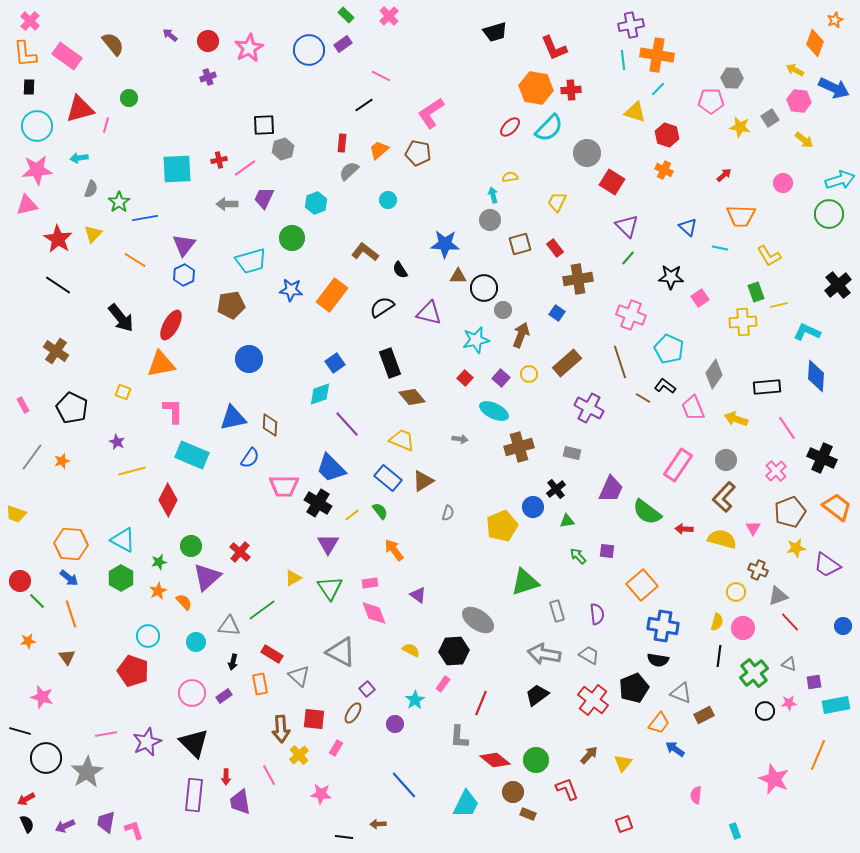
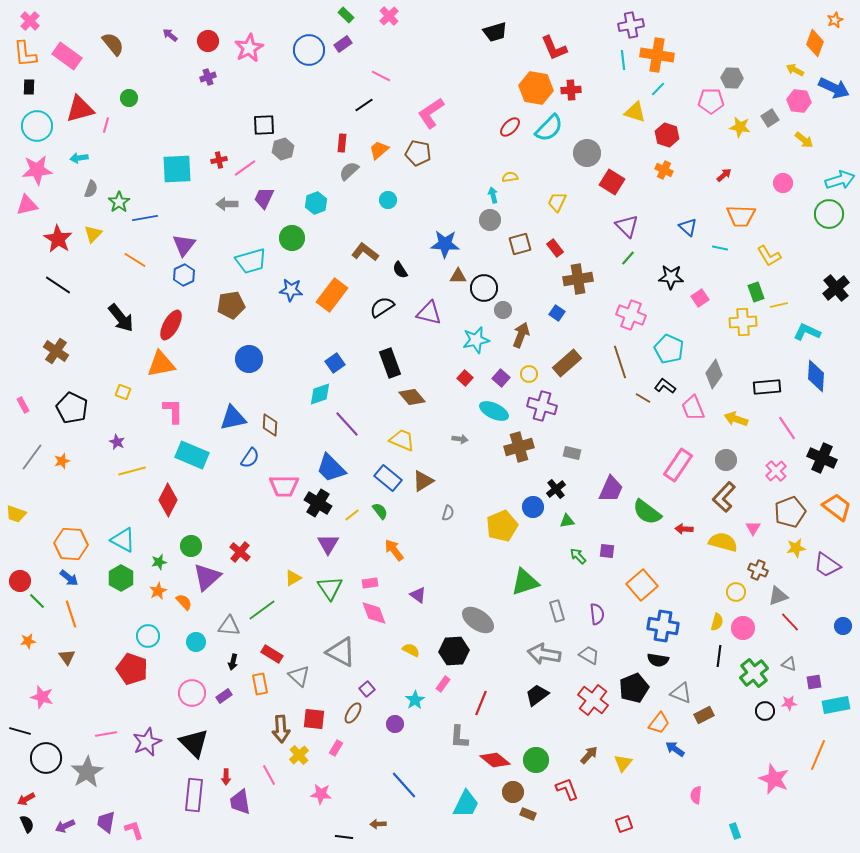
black cross at (838, 285): moved 2 px left, 3 px down
purple cross at (589, 408): moved 47 px left, 2 px up; rotated 12 degrees counterclockwise
yellow semicircle at (722, 539): moved 1 px right, 3 px down
red pentagon at (133, 671): moved 1 px left, 2 px up
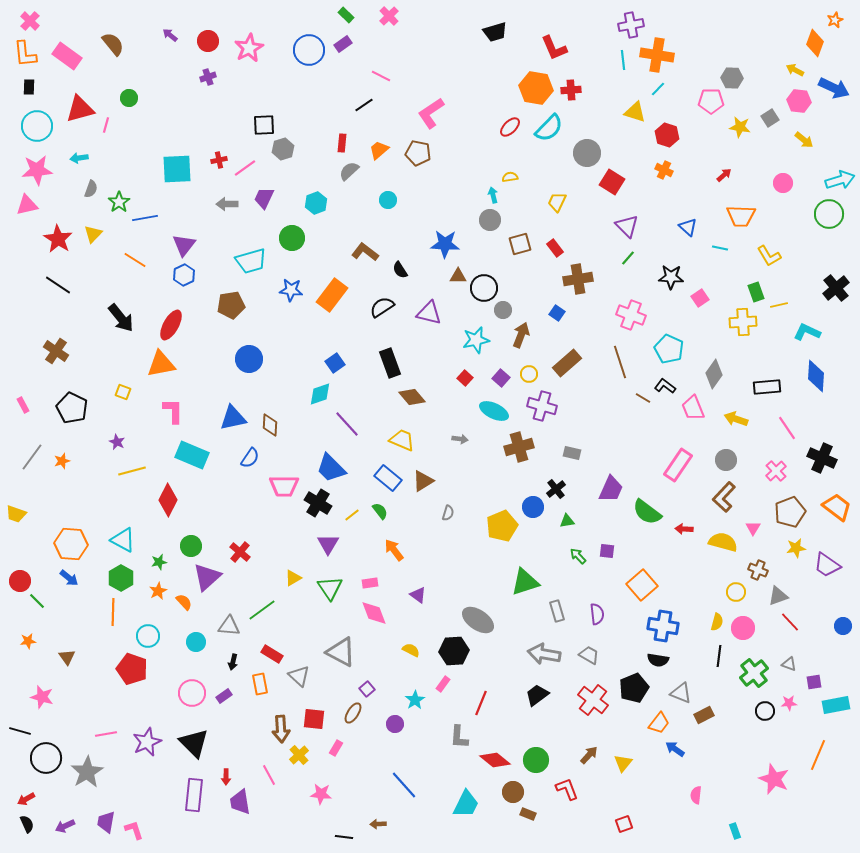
orange line at (71, 614): moved 42 px right, 2 px up; rotated 20 degrees clockwise
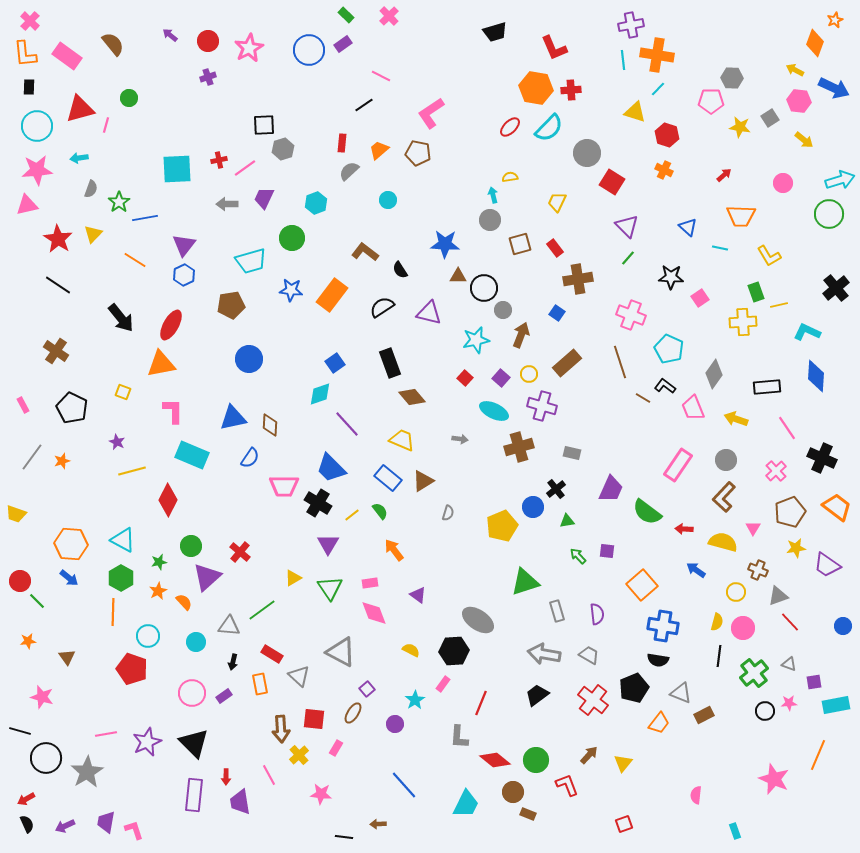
blue arrow at (675, 749): moved 21 px right, 179 px up
red L-shape at (567, 789): moved 4 px up
